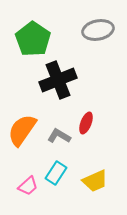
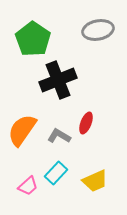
cyan rectangle: rotated 10 degrees clockwise
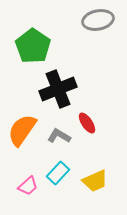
gray ellipse: moved 10 px up
green pentagon: moved 7 px down
black cross: moved 9 px down
red ellipse: moved 1 px right; rotated 55 degrees counterclockwise
cyan rectangle: moved 2 px right
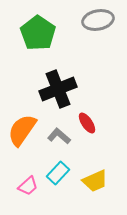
green pentagon: moved 5 px right, 13 px up
gray L-shape: rotated 10 degrees clockwise
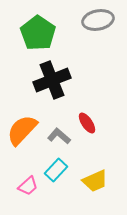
black cross: moved 6 px left, 9 px up
orange semicircle: rotated 8 degrees clockwise
cyan rectangle: moved 2 px left, 3 px up
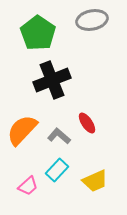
gray ellipse: moved 6 px left
cyan rectangle: moved 1 px right
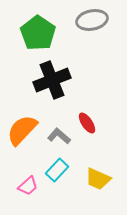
yellow trapezoid: moved 3 px right, 2 px up; rotated 48 degrees clockwise
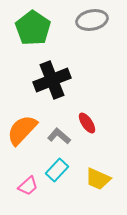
green pentagon: moved 5 px left, 5 px up
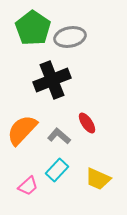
gray ellipse: moved 22 px left, 17 px down
